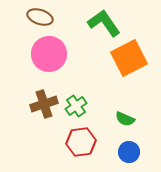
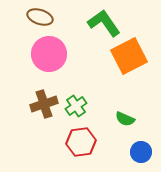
orange square: moved 2 px up
blue circle: moved 12 px right
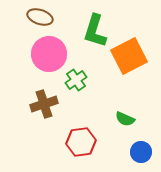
green L-shape: moved 9 px left, 8 px down; rotated 128 degrees counterclockwise
green cross: moved 26 px up
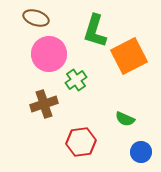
brown ellipse: moved 4 px left, 1 px down
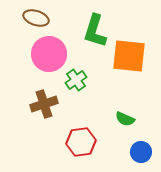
orange square: rotated 33 degrees clockwise
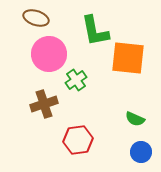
green L-shape: rotated 28 degrees counterclockwise
orange square: moved 1 px left, 2 px down
green semicircle: moved 10 px right
red hexagon: moved 3 px left, 2 px up
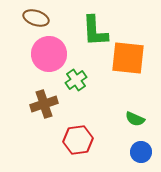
green L-shape: rotated 8 degrees clockwise
